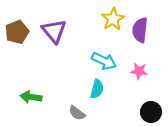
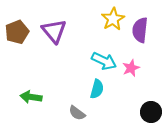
pink star: moved 8 px left, 3 px up; rotated 30 degrees counterclockwise
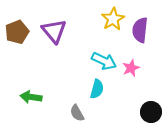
gray semicircle: rotated 24 degrees clockwise
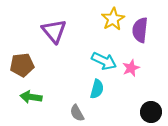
brown pentagon: moved 5 px right, 33 px down; rotated 15 degrees clockwise
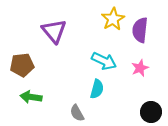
pink star: moved 9 px right
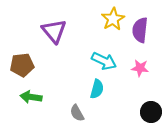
pink star: rotated 30 degrees clockwise
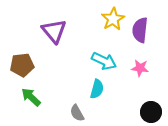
green arrow: rotated 35 degrees clockwise
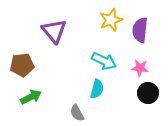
yellow star: moved 2 px left, 1 px down; rotated 10 degrees clockwise
green arrow: rotated 110 degrees clockwise
black circle: moved 3 px left, 19 px up
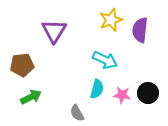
purple triangle: rotated 12 degrees clockwise
cyan arrow: moved 1 px right, 1 px up
pink star: moved 18 px left, 27 px down
